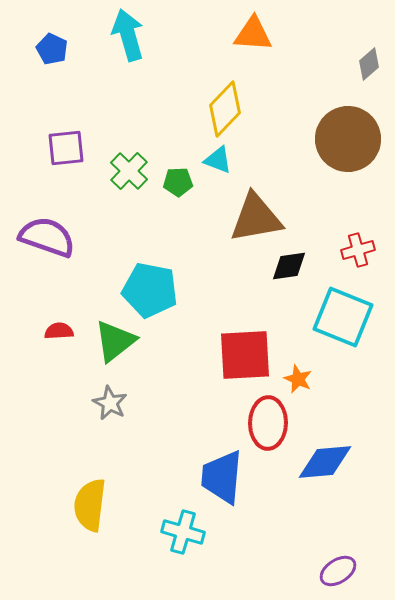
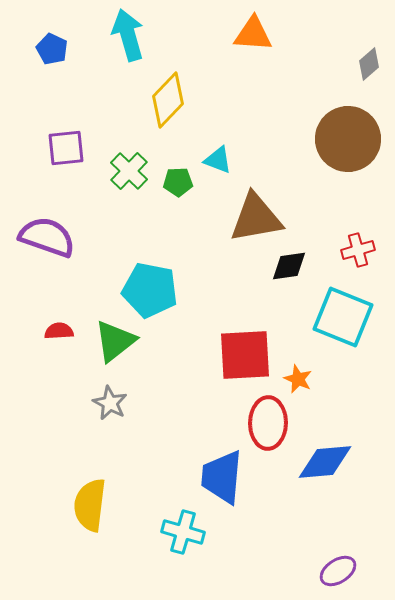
yellow diamond: moved 57 px left, 9 px up
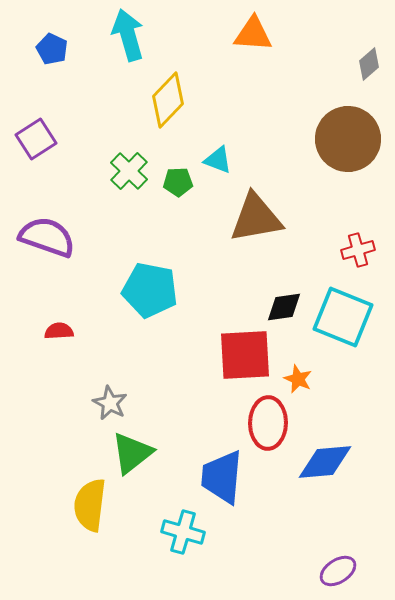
purple square: moved 30 px left, 9 px up; rotated 27 degrees counterclockwise
black diamond: moved 5 px left, 41 px down
green triangle: moved 17 px right, 112 px down
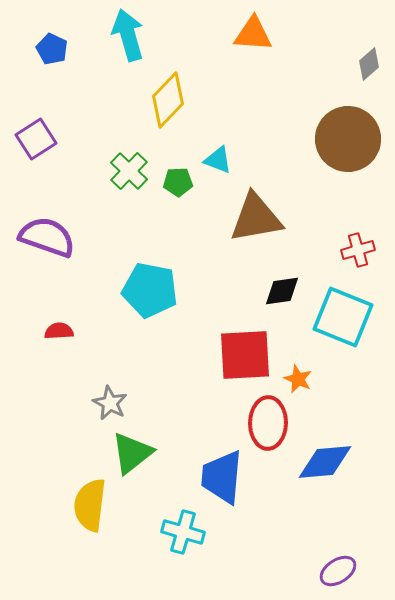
black diamond: moved 2 px left, 16 px up
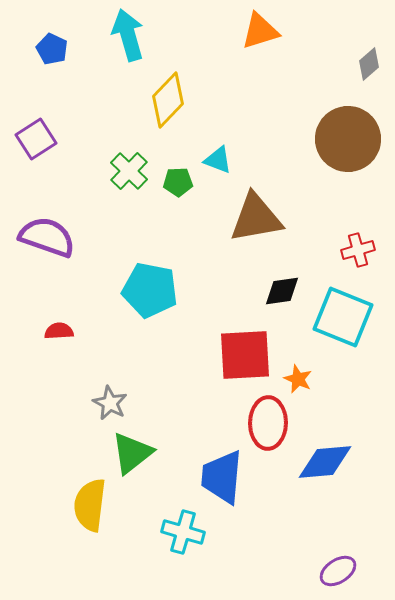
orange triangle: moved 7 px right, 3 px up; rotated 21 degrees counterclockwise
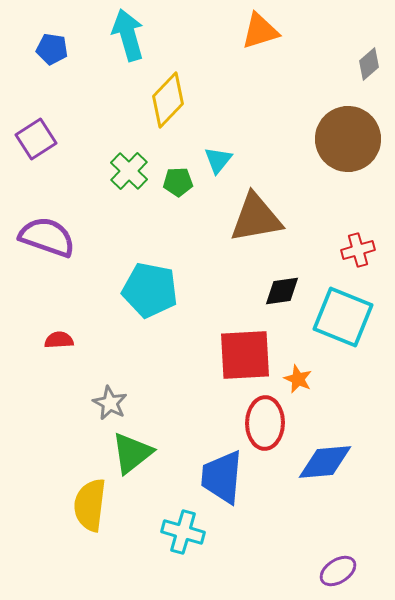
blue pentagon: rotated 16 degrees counterclockwise
cyan triangle: rotated 48 degrees clockwise
red semicircle: moved 9 px down
red ellipse: moved 3 px left
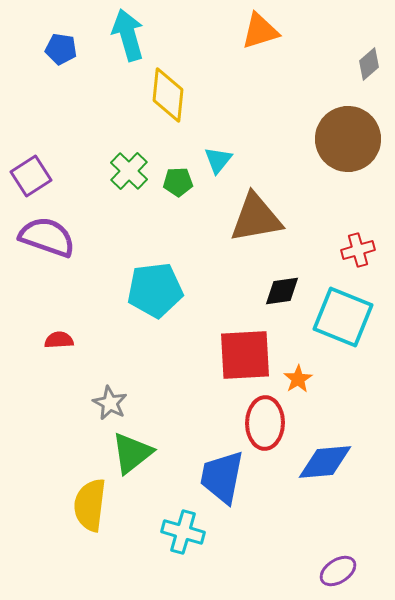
blue pentagon: moved 9 px right
yellow diamond: moved 5 px up; rotated 38 degrees counterclockwise
purple square: moved 5 px left, 37 px down
cyan pentagon: moved 5 px right; rotated 18 degrees counterclockwise
orange star: rotated 16 degrees clockwise
blue trapezoid: rotated 6 degrees clockwise
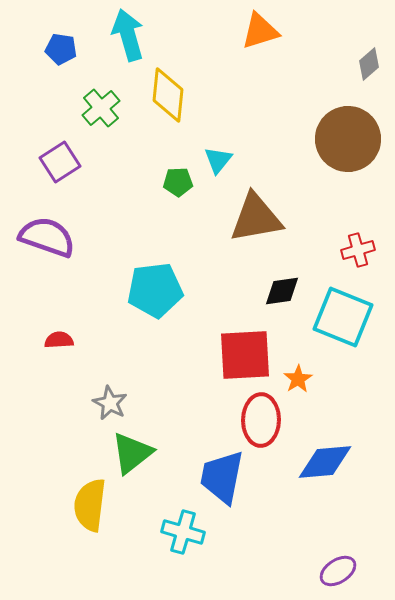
green cross: moved 28 px left, 63 px up; rotated 6 degrees clockwise
purple square: moved 29 px right, 14 px up
red ellipse: moved 4 px left, 3 px up
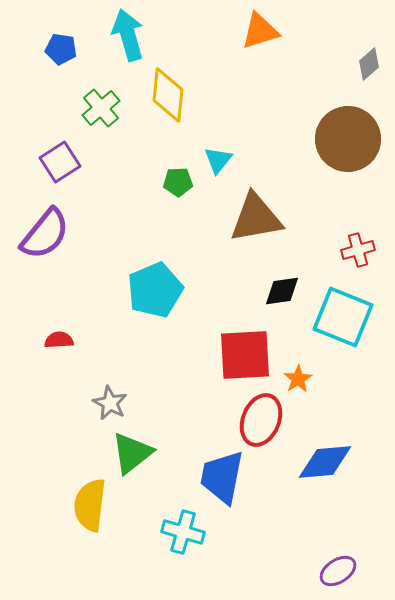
purple semicircle: moved 2 px left, 3 px up; rotated 110 degrees clockwise
cyan pentagon: rotated 16 degrees counterclockwise
red ellipse: rotated 21 degrees clockwise
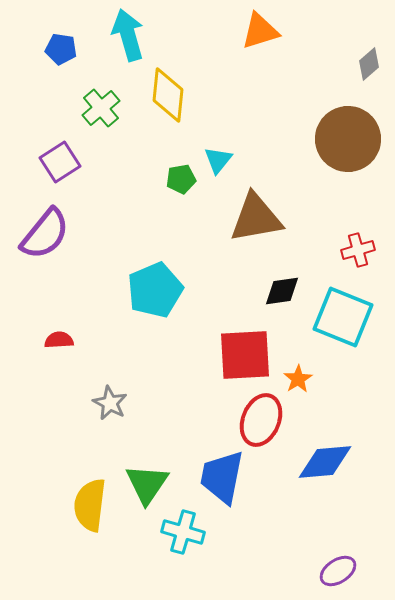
green pentagon: moved 3 px right, 3 px up; rotated 8 degrees counterclockwise
green triangle: moved 15 px right, 31 px down; rotated 18 degrees counterclockwise
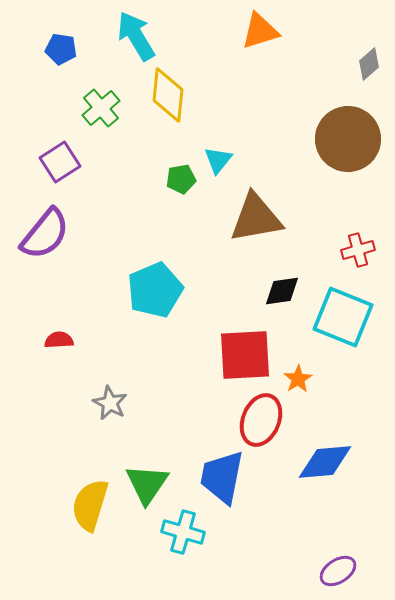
cyan arrow: moved 8 px right, 1 px down; rotated 15 degrees counterclockwise
yellow semicircle: rotated 10 degrees clockwise
